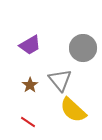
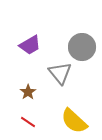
gray circle: moved 1 px left, 1 px up
gray triangle: moved 7 px up
brown star: moved 2 px left, 7 px down
yellow semicircle: moved 1 px right, 11 px down
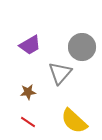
gray triangle: rotated 20 degrees clockwise
brown star: rotated 28 degrees clockwise
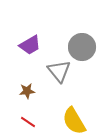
gray triangle: moved 1 px left, 2 px up; rotated 20 degrees counterclockwise
brown star: moved 1 px left, 1 px up
yellow semicircle: rotated 16 degrees clockwise
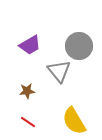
gray circle: moved 3 px left, 1 px up
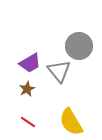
purple trapezoid: moved 18 px down
brown star: moved 2 px up; rotated 21 degrees counterclockwise
yellow semicircle: moved 3 px left, 1 px down
